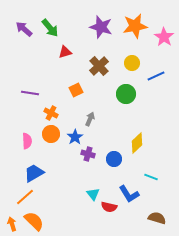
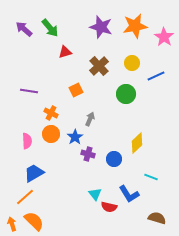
purple line: moved 1 px left, 2 px up
cyan triangle: moved 2 px right
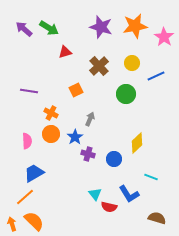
green arrow: moved 1 px left; rotated 18 degrees counterclockwise
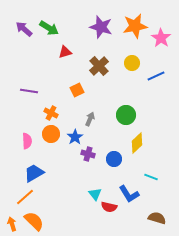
pink star: moved 3 px left, 1 px down
orange square: moved 1 px right
green circle: moved 21 px down
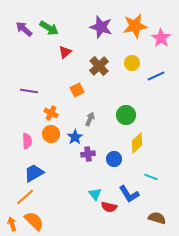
red triangle: rotated 24 degrees counterclockwise
purple cross: rotated 24 degrees counterclockwise
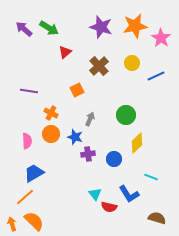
blue star: rotated 21 degrees counterclockwise
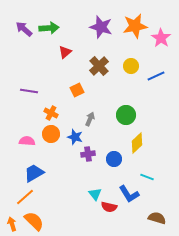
green arrow: rotated 36 degrees counterclockwise
yellow circle: moved 1 px left, 3 px down
pink semicircle: rotated 84 degrees counterclockwise
cyan line: moved 4 px left
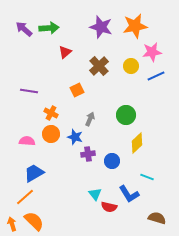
pink star: moved 9 px left, 14 px down; rotated 30 degrees clockwise
blue circle: moved 2 px left, 2 px down
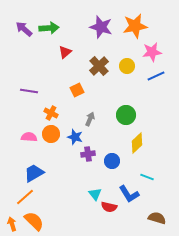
yellow circle: moved 4 px left
pink semicircle: moved 2 px right, 4 px up
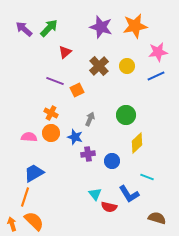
green arrow: rotated 42 degrees counterclockwise
pink star: moved 6 px right
purple line: moved 26 px right, 10 px up; rotated 12 degrees clockwise
orange circle: moved 1 px up
orange line: rotated 30 degrees counterclockwise
